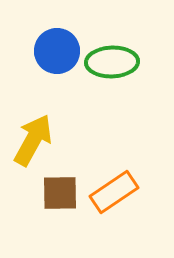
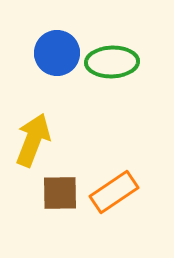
blue circle: moved 2 px down
yellow arrow: rotated 8 degrees counterclockwise
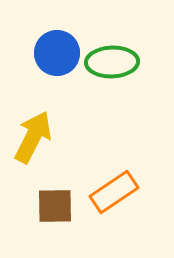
yellow arrow: moved 3 px up; rotated 6 degrees clockwise
brown square: moved 5 px left, 13 px down
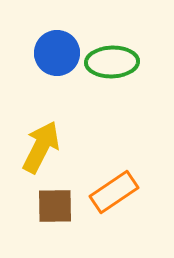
yellow arrow: moved 8 px right, 10 px down
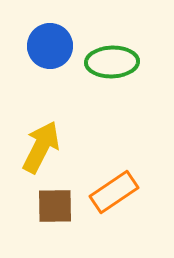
blue circle: moved 7 px left, 7 px up
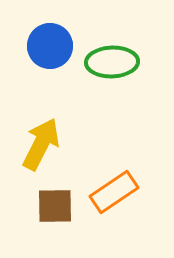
yellow arrow: moved 3 px up
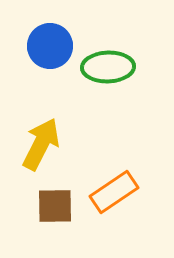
green ellipse: moved 4 px left, 5 px down
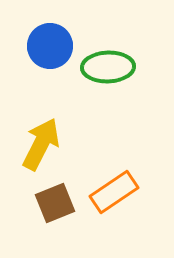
brown square: moved 3 px up; rotated 21 degrees counterclockwise
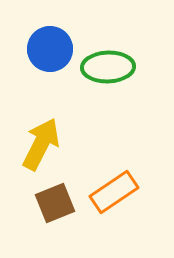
blue circle: moved 3 px down
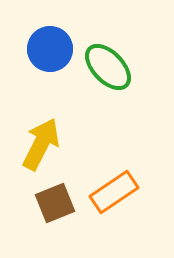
green ellipse: rotated 48 degrees clockwise
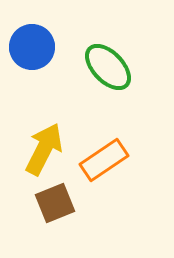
blue circle: moved 18 px left, 2 px up
yellow arrow: moved 3 px right, 5 px down
orange rectangle: moved 10 px left, 32 px up
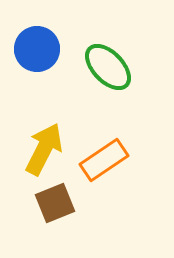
blue circle: moved 5 px right, 2 px down
